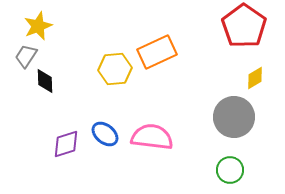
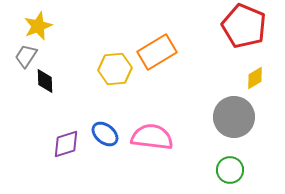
red pentagon: rotated 12 degrees counterclockwise
orange rectangle: rotated 6 degrees counterclockwise
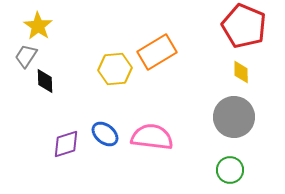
yellow star: rotated 16 degrees counterclockwise
yellow diamond: moved 14 px left, 6 px up; rotated 60 degrees counterclockwise
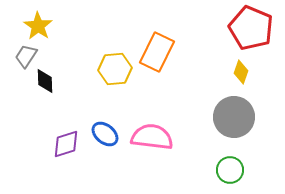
red pentagon: moved 7 px right, 2 px down
orange rectangle: rotated 33 degrees counterclockwise
yellow diamond: rotated 20 degrees clockwise
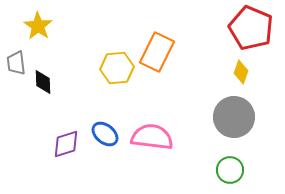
gray trapezoid: moved 10 px left, 7 px down; rotated 40 degrees counterclockwise
yellow hexagon: moved 2 px right, 1 px up
black diamond: moved 2 px left, 1 px down
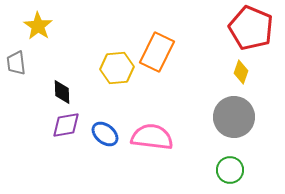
black diamond: moved 19 px right, 10 px down
purple diamond: moved 19 px up; rotated 8 degrees clockwise
